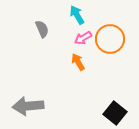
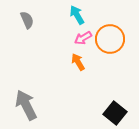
gray semicircle: moved 15 px left, 9 px up
gray arrow: moved 2 px left, 1 px up; rotated 68 degrees clockwise
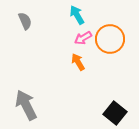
gray semicircle: moved 2 px left, 1 px down
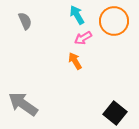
orange circle: moved 4 px right, 18 px up
orange arrow: moved 3 px left, 1 px up
gray arrow: moved 3 px left, 1 px up; rotated 28 degrees counterclockwise
